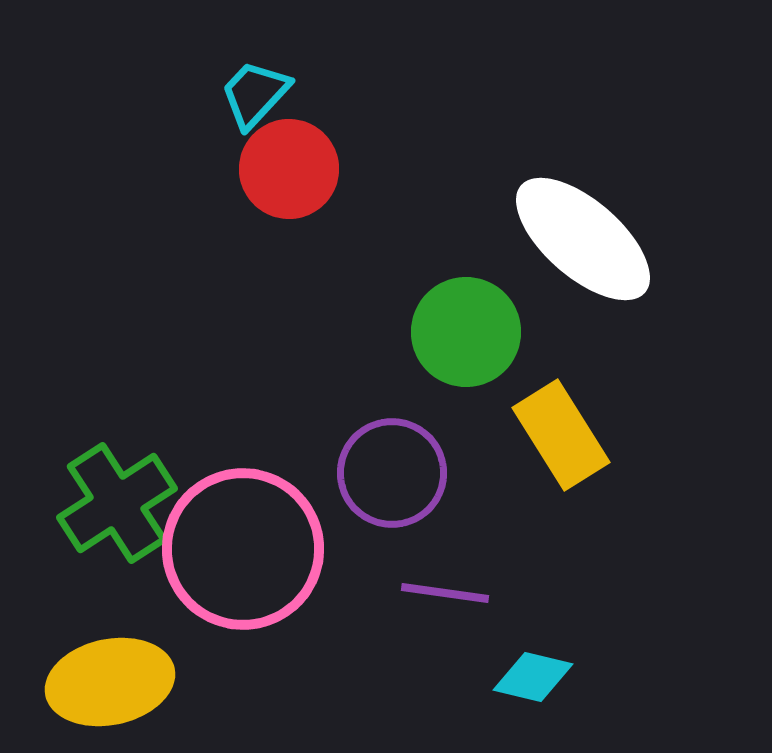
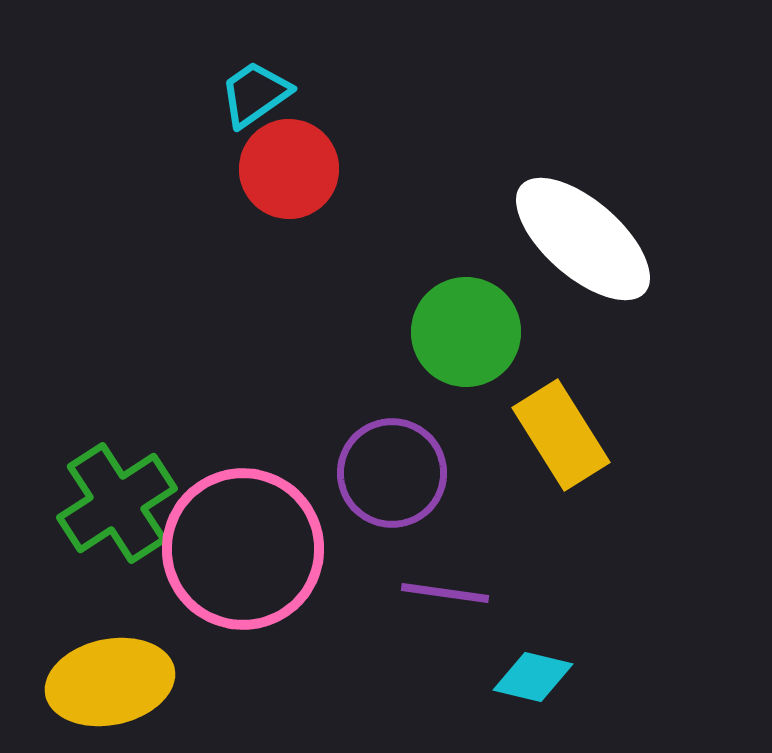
cyan trapezoid: rotated 12 degrees clockwise
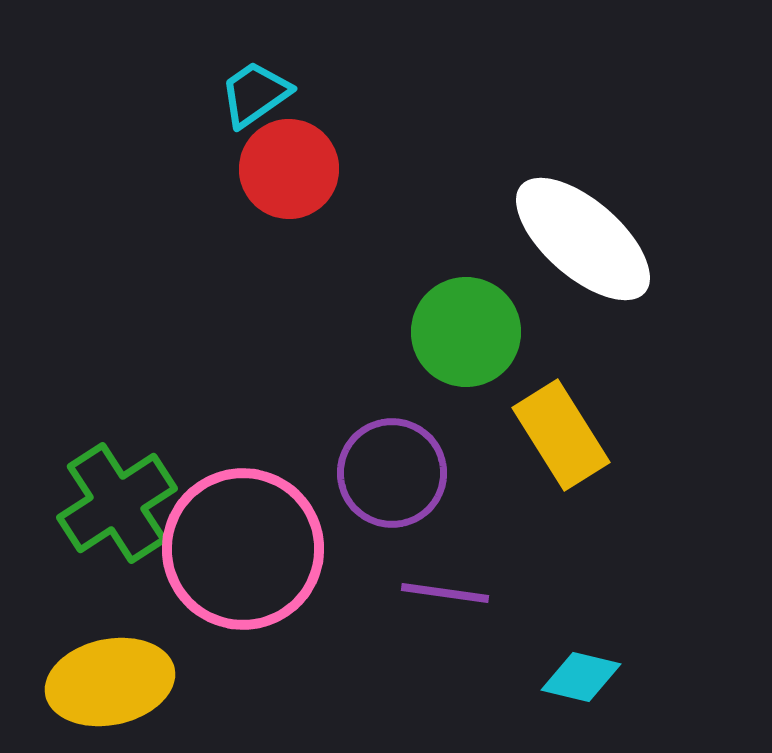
cyan diamond: moved 48 px right
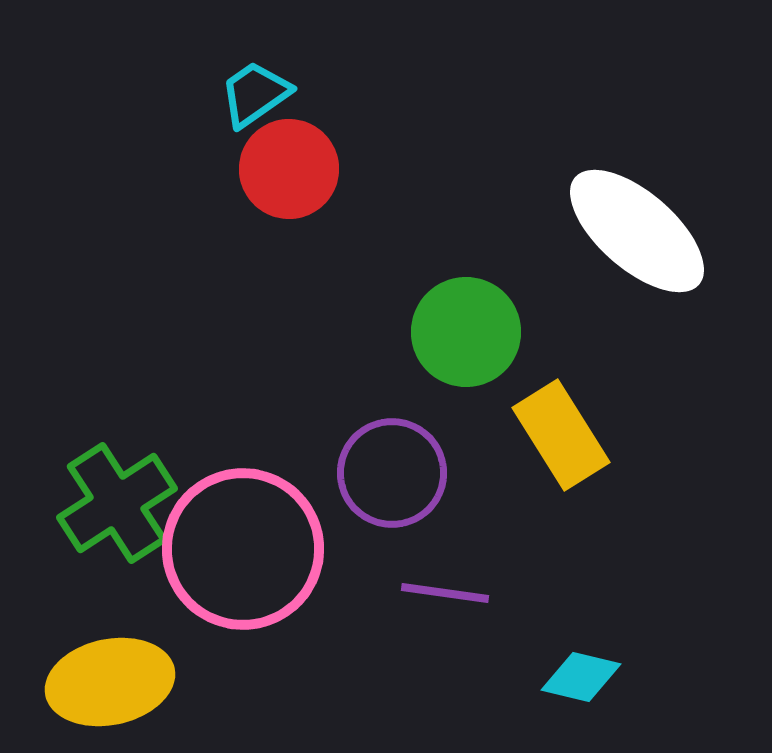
white ellipse: moved 54 px right, 8 px up
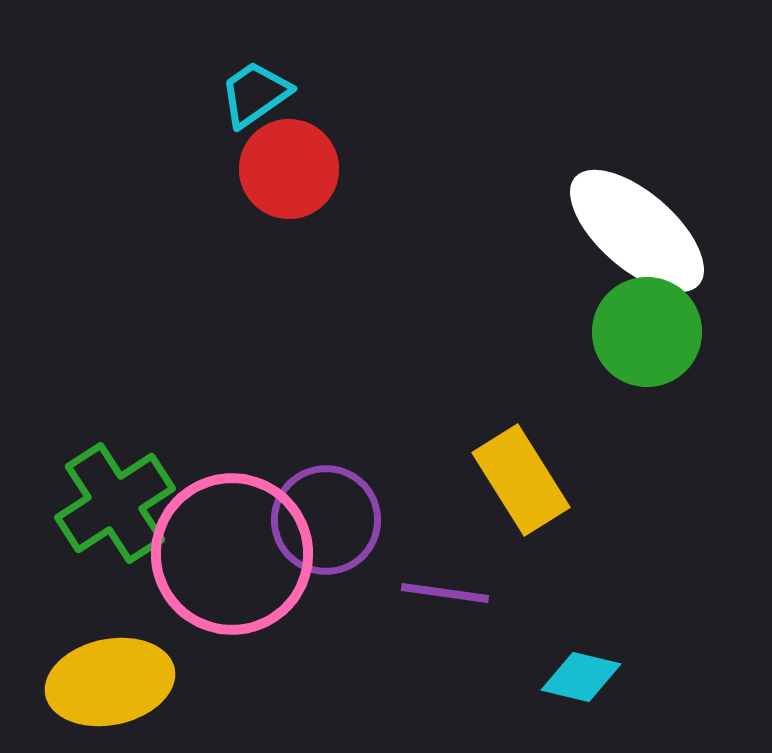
green circle: moved 181 px right
yellow rectangle: moved 40 px left, 45 px down
purple circle: moved 66 px left, 47 px down
green cross: moved 2 px left
pink circle: moved 11 px left, 5 px down
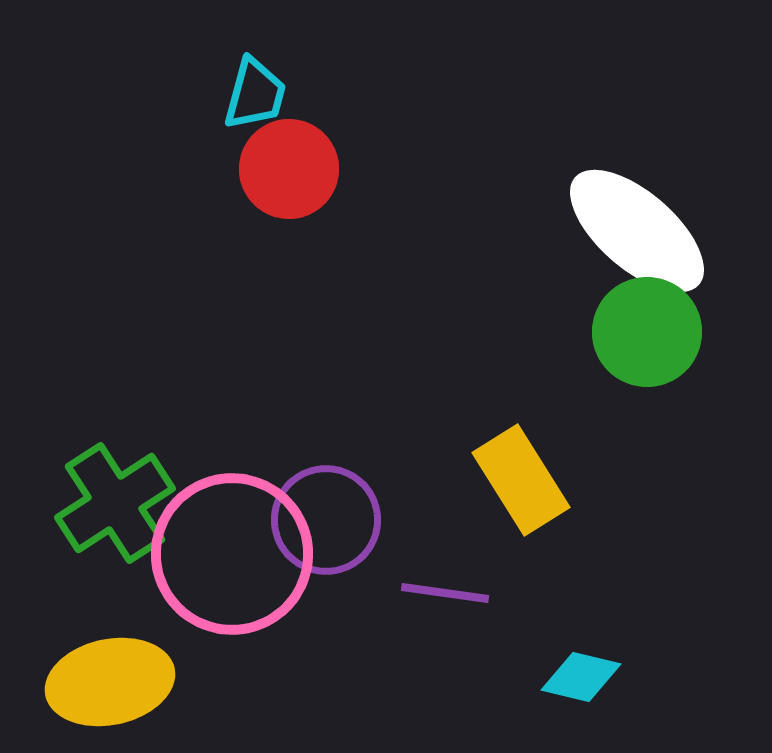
cyan trapezoid: rotated 140 degrees clockwise
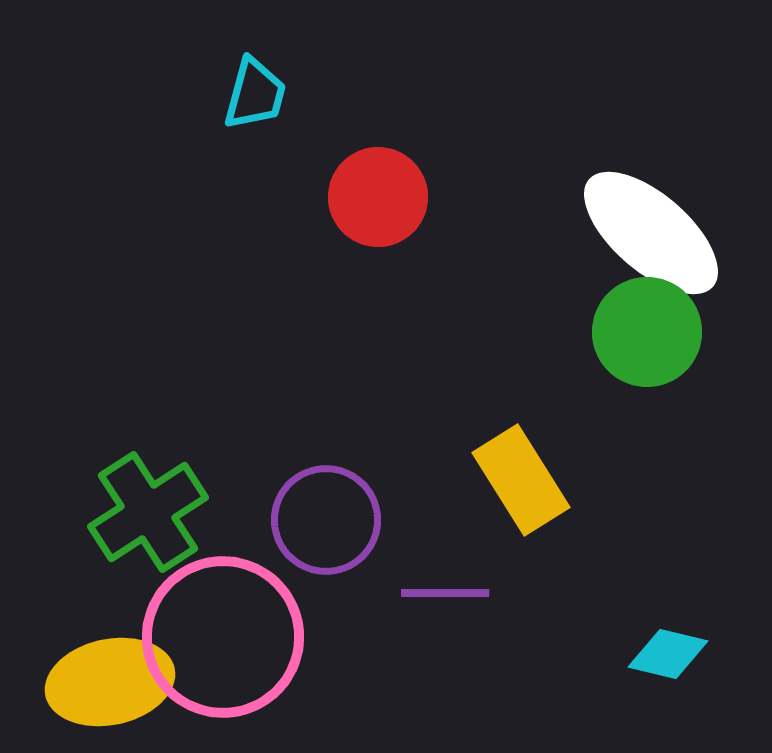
red circle: moved 89 px right, 28 px down
white ellipse: moved 14 px right, 2 px down
green cross: moved 33 px right, 9 px down
pink circle: moved 9 px left, 83 px down
purple line: rotated 8 degrees counterclockwise
cyan diamond: moved 87 px right, 23 px up
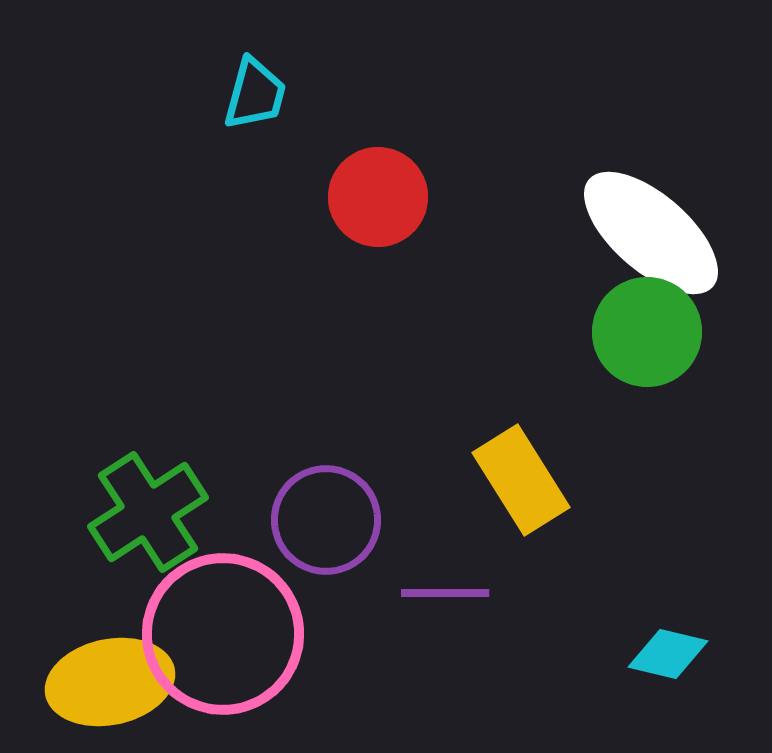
pink circle: moved 3 px up
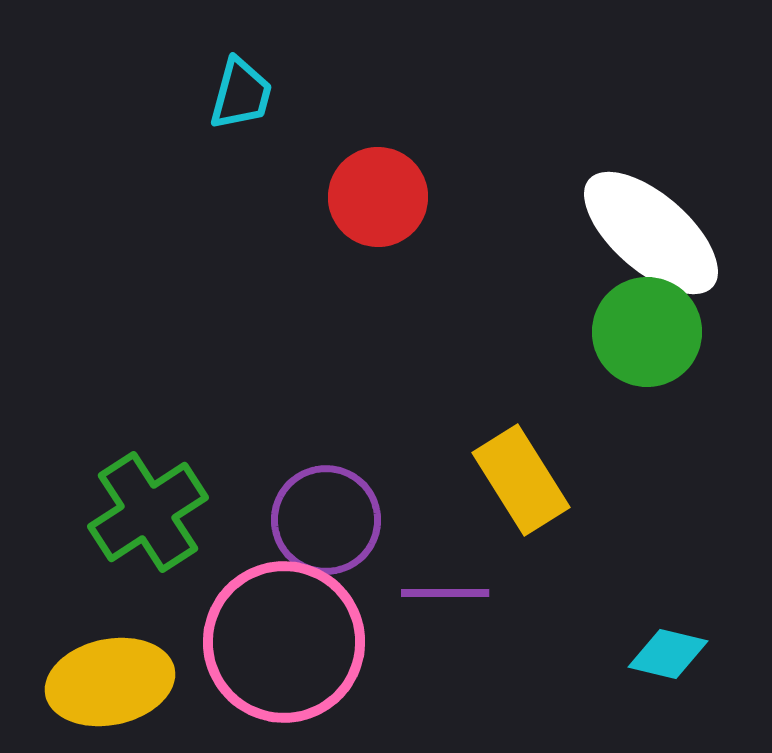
cyan trapezoid: moved 14 px left
pink circle: moved 61 px right, 8 px down
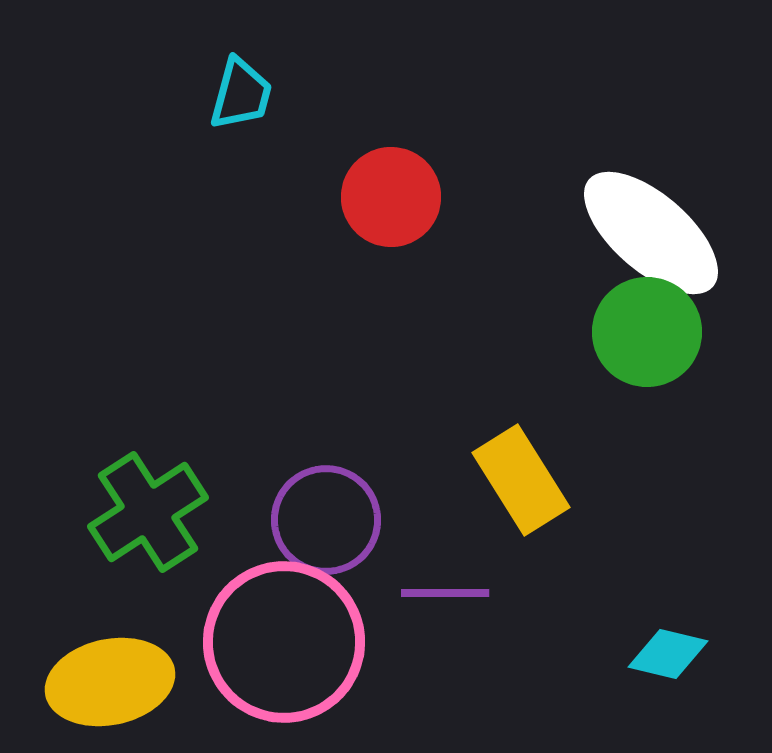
red circle: moved 13 px right
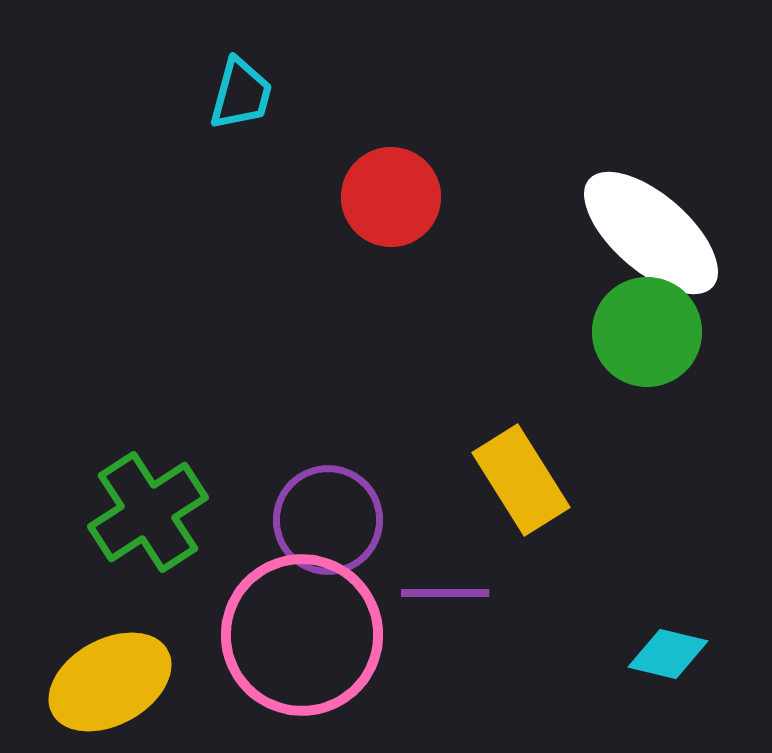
purple circle: moved 2 px right
pink circle: moved 18 px right, 7 px up
yellow ellipse: rotated 17 degrees counterclockwise
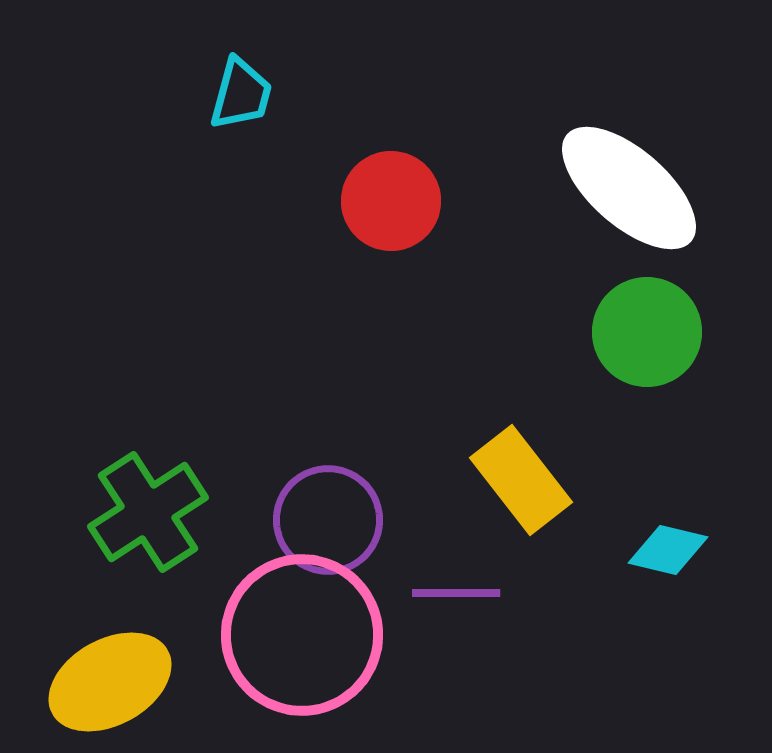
red circle: moved 4 px down
white ellipse: moved 22 px left, 45 px up
yellow rectangle: rotated 6 degrees counterclockwise
purple line: moved 11 px right
cyan diamond: moved 104 px up
